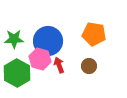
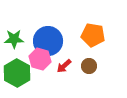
orange pentagon: moved 1 px left, 1 px down
red arrow: moved 5 px right, 1 px down; rotated 112 degrees counterclockwise
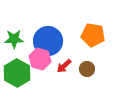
brown circle: moved 2 px left, 3 px down
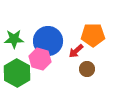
orange pentagon: rotated 10 degrees counterclockwise
red arrow: moved 12 px right, 15 px up
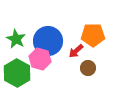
green star: moved 2 px right; rotated 30 degrees clockwise
brown circle: moved 1 px right, 1 px up
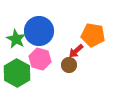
orange pentagon: rotated 10 degrees clockwise
blue circle: moved 9 px left, 10 px up
brown circle: moved 19 px left, 3 px up
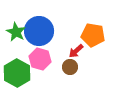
green star: moved 7 px up
brown circle: moved 1 px right, 2 px down
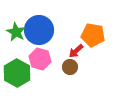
blue circle: moved 1 px up
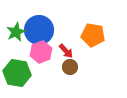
green star: rotated 18 degrees clockwise
red arrow: moved 10 px left; rotated 91 degrees counterclockwise
pink hexagon: moved 1 px right, 7 px up; rotated 25 degrees clockwise
green hexagon: rotated 20 degrees counterclockwise
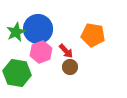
blue circle: moved 1 px left, 1 px up
